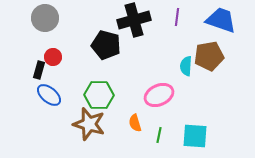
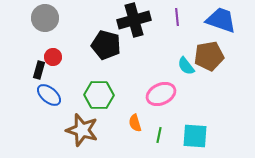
purple line: rotated 12 degrees counterclockwise
cyan semicircle: rotated 42 degrees counterclockwise
pink ellipse: moved 2 px right, 1 px up
brown star: moved 7 px left, 6 px down
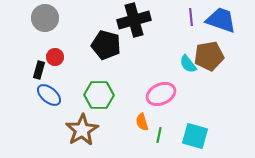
purple line: moved 14 px right
red circle: moved 2 px right
cyan semicircle: moved 2 px right, 2 px up
orange semicircle: moved 7 px right, 1 px up
brown star: rotated 24 degrees clockwise
cyan square: rotated 12 degrees clockwise
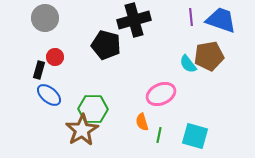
green hexagon: moved 6 px left, 14 px down
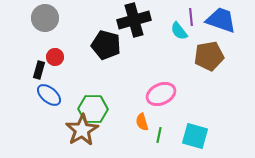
cyan semicircle: moved 9 px left, 33 px up
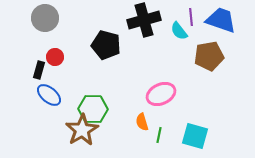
black cross: moved 10 px right
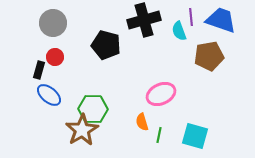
gray circle: moved 8 px right, 5 px down
cyan semicircle: rotated 18 degrees clockwise
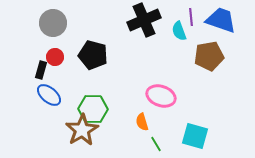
black cross: rotated 8 degrees counterclockwise
black pentagon: moved 13 px left, 10 px down
black rectangle: moved 2 px right
pink ellipse: moved 2 px down; rotated 44 degrees clockwise
green line: moved 3 px left, 9 px down; rotated 42 degrees counterclockwise
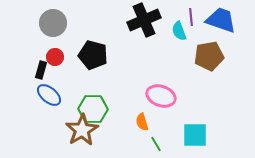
cyan square: moved 1 px up; rotated 16 degrees counterclockwise
